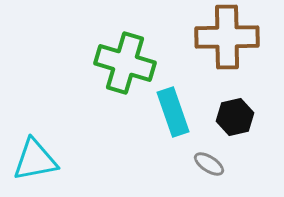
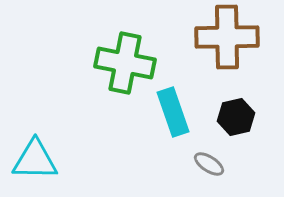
green cross: rotated 6 degrees counterclockwise
black hexagon: moved 1 px right
cyan triangle: rotated 12 degrees clockwise
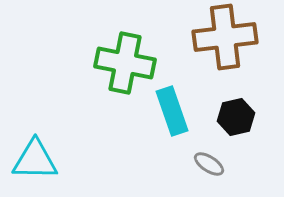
brown cross: moved 2 px left; rotated 6 degrees counterclockwise
cyan rectangle: moved 1 px left, 1 px up
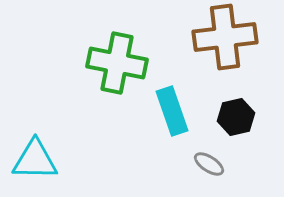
green cross: moved 8 px left
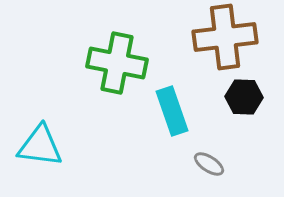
black hexagon: moved 8 px right, 20 px up; rotated 15 degrees clockwise
cyan triangle: moved 5 px right, 14 px up; rotated 6 degrees clockwise
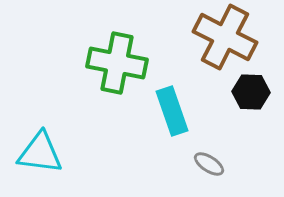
brown cross: rotated 34 degrees clockwise
black hexagon: moved 7 px right, 5 px up
cyan triangle: moved 7 px down
